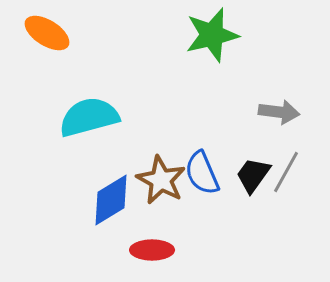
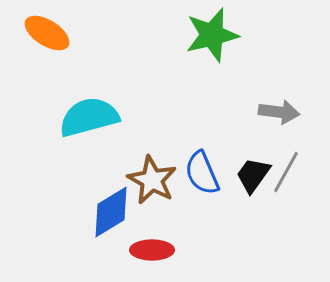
brown star: moved 9 px left
blue diamond: moved 12 px down
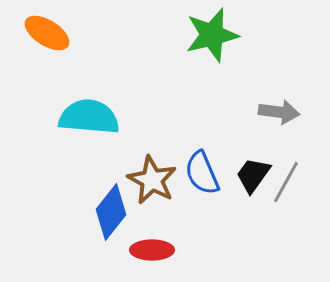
cyan semicircle: rotated 20 degrees clockwise
gray line: moved 10 px down
blue diamond: rotated 20 degrees counterclockwise
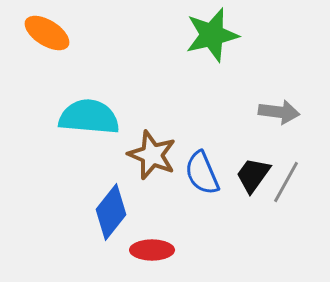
brown star: moved 25 px up; rotated 6 degrees counterclockwise
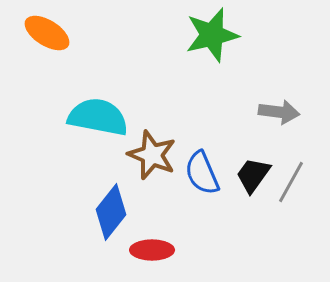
cyan semicircle: moved 9 px right; rotated 6 degrees clockwise
gray line: moved 5 px right
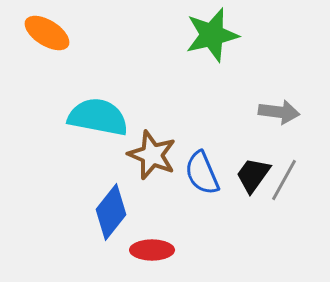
gray line: moved 7 px left, 2 px up
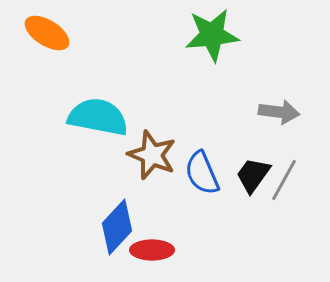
green star: rotated 8 degrees clockwise
blue diamond: moved 6 px right, 15 px down; rotated 4 degrees clockwise
